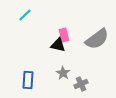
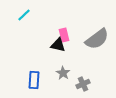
cyan line: moved 1 px left
blue rectangle: moved 6 px right
gray cross: moved 2 px right
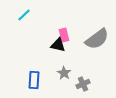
gray star: moved 1 px right
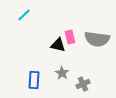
pink rectangle: moved 6 px right, 2 px down
gray semicircle: rotated 45 degrees clockwise
gray star: moved 2 px left
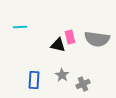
cyan line: moved 4 px left, 12 px down; rotated 40 degrees clockwise
gray star: moved 2 px down
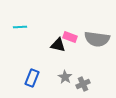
pink rectangle: rotated 56 degrees counterclockwise
gray star: moved 3 px right, 2 px down
blue rectangle: moved 2 px left, 2 px up; rotated 18 degrees clockwise
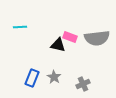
gray semicircle: moved 1 px up; rotated 15 degrees counterclockwise
gray star: moved 11 px left
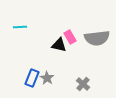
pink rectangle: rotated 40 degrees clockwise
black triangle: moved 1 px right
gray star: moved 7 px left, 1 px down
gray cross: rotated 24 degrees counterclockwise
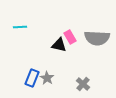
gray semicircle: rotated 10 degrees clockwise
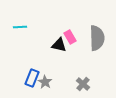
gray semicircle: rotated 95 degrees counterclockwise
gray star: moved 2 px left, 4 px down
